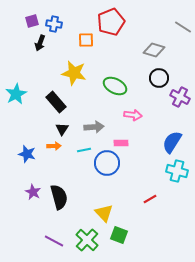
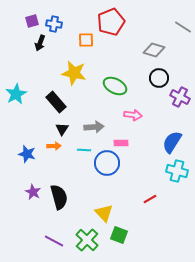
cyan line: rotated 16 degrees clockwise
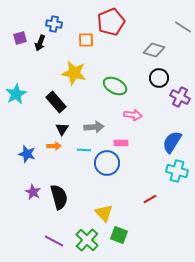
purple square: moved 12 px left, 17 px down
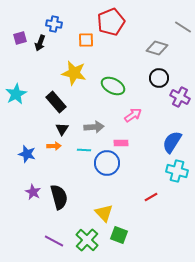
gray diamond: moved 3 px right, 2 px up
green ellipse: moved 2 px left
pink arrow: rotated 42 degrees counterclockwise
red line: moved 1 px right, 2 px up
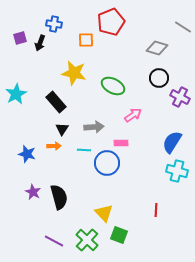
red line: moved 5 px right, 13 px down; rotated 56 degrees counterclockwise
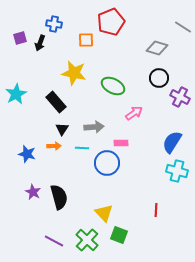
pink arrow: moved 1 px right, 2 px up
cyan line: moved 2 px left, 2 px up
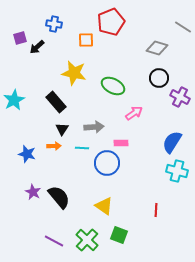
black arrow: moved 3 px left, 4 px down; rotated 28 degrees clockwise
cyan star: moved 2 px left, 6 px down
black semicircle: rotated 25 degrees counterclockwise
yellow triangle: moved 7 px up; rotated 12 degrees counterclockwise
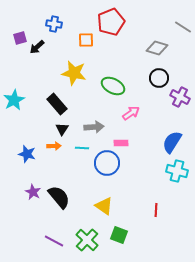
black rectangle: moved 1 px right, 2 px down
pink arrow: moved 3 px left
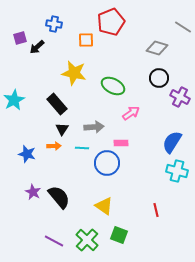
red line: rotated 16 degrees counterclockwise
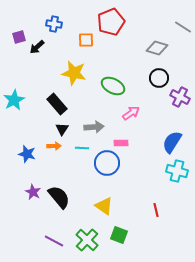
purple square: moved 1 px left, 1 px up
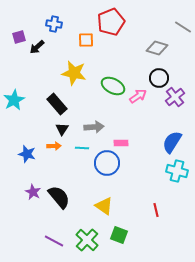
purple cross: moved 5 px left; rotated 24 degrees clockwise
pink arrow: moved 7 px right, 17 px up
